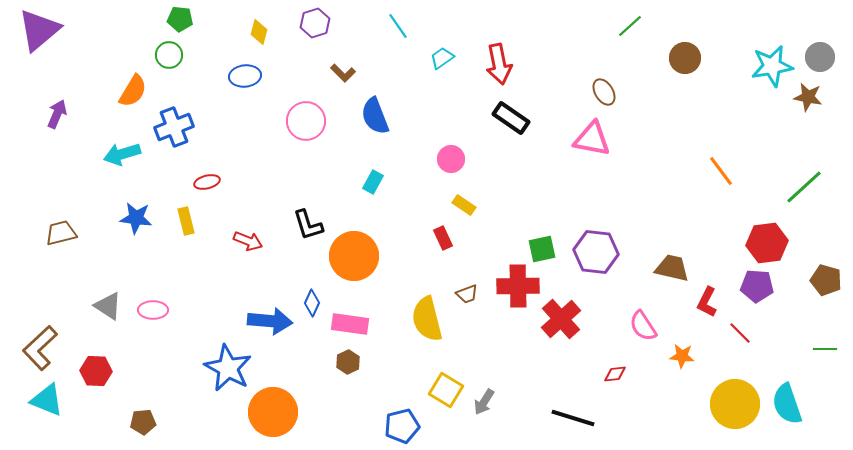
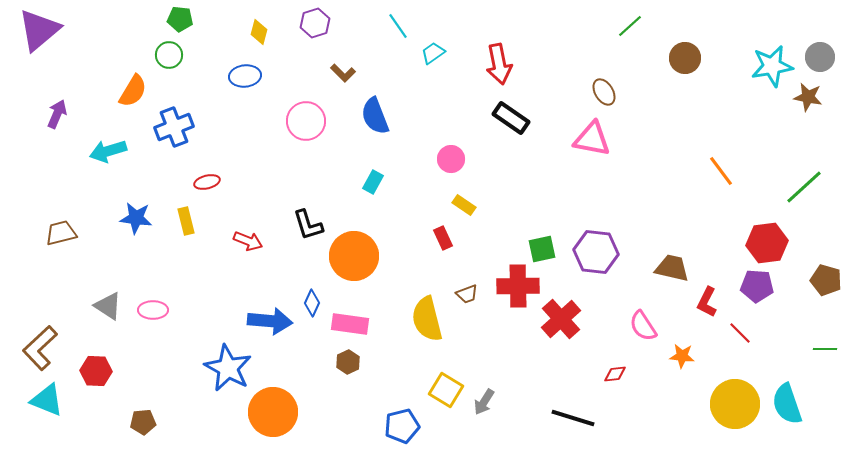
cyan trapezoid at (442, 58): moved 9 px left, 5 px up
cyan arrow at (122, 154): moved 14 px left, 3 px up
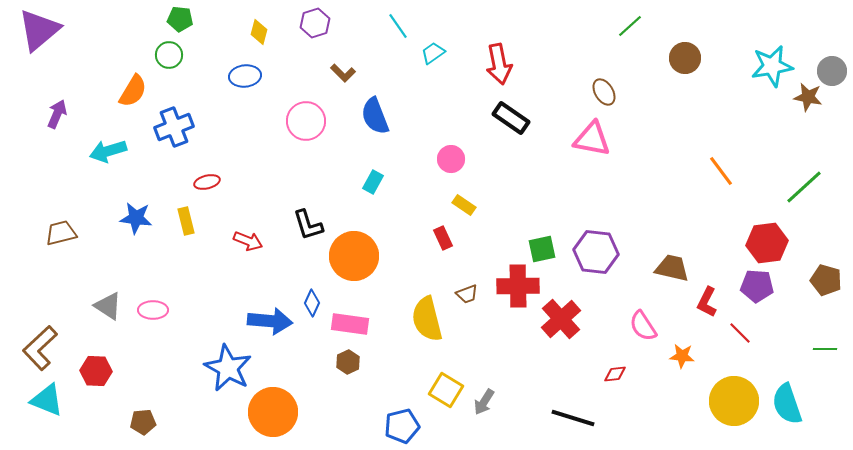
gray circle at (820, 57): moved 12 px right, 14 px down
yellow circle at (735, 404): moved 1 px left, 3 px up
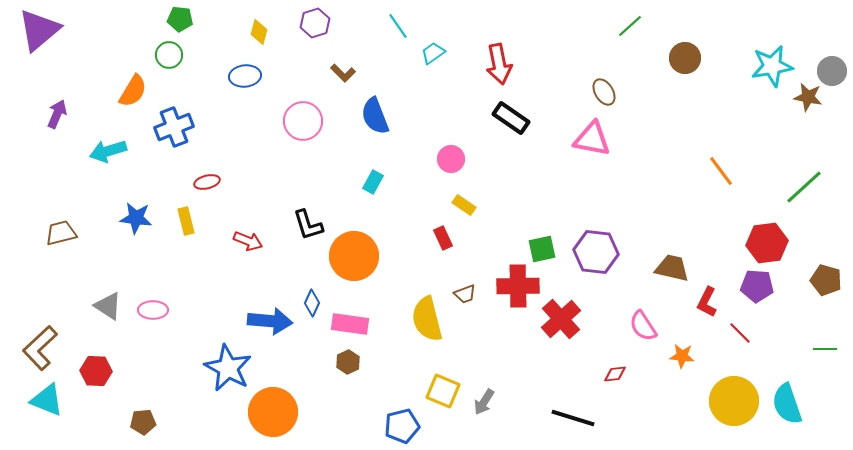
pink circle at (306, 121): moved 3 px left
brown trapezoid at (467, 294): moved 2 px left
yellow square at (446, 390): moved 3 px left, 1 px down; rotated 8 degrees counterclockwise
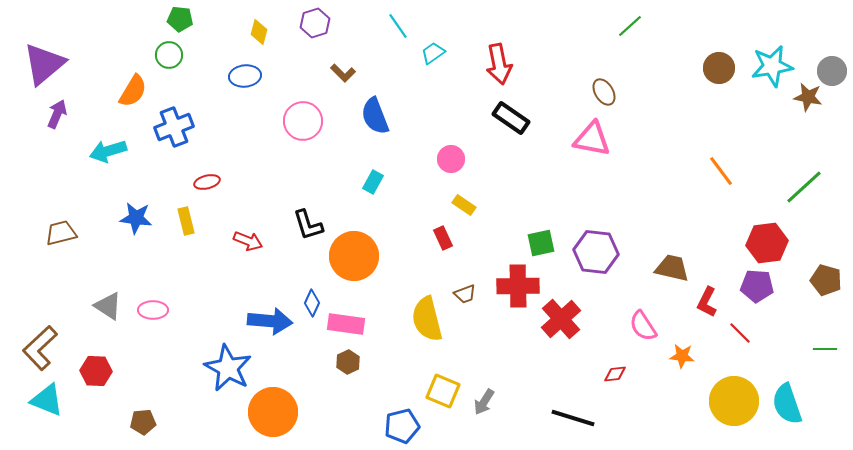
purple triangle at (39, 30): moved 5 px right, 34 px down
brown circle at (685, 58): moved 34 px right, 10 px down
green square at (542, 249): moved 1 px left, 6 px up
pink rectangle at (350, 324): moved 4 px left
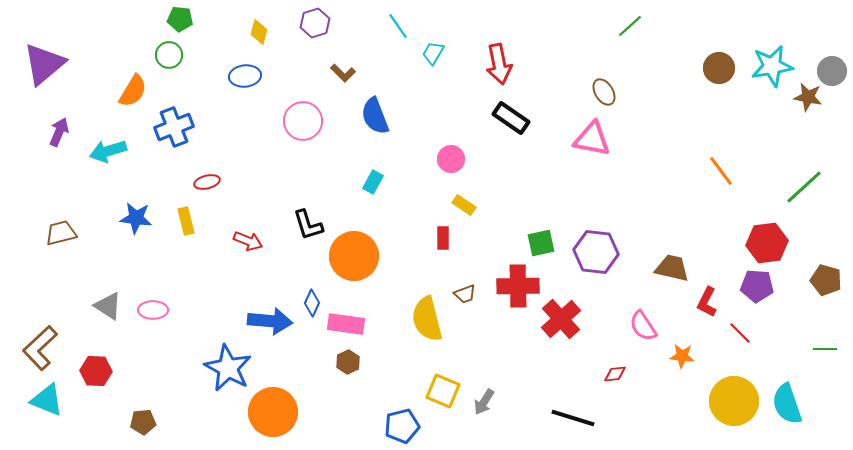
cyan trapezoid at (433, 53): rotated 25 degrees counterclockwise
purple arrow at (57, 114): moved 2 px right, 18 px down
red rectangle at (443, 238): rotated 25 degrees clockwise
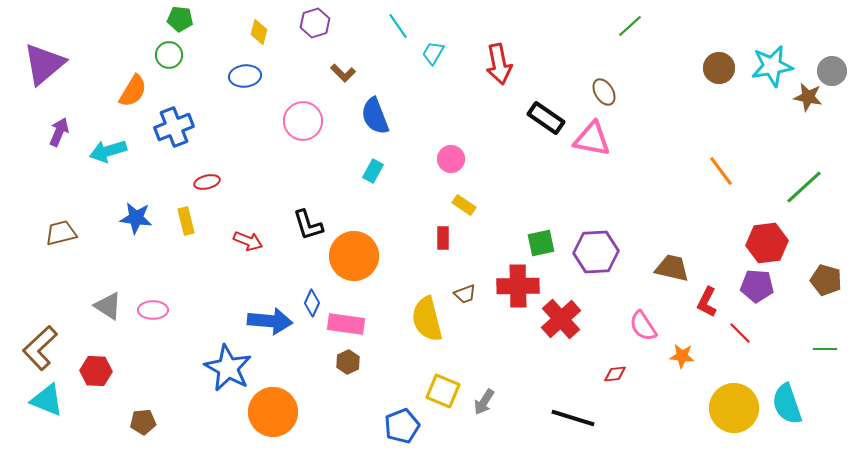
black rectangle at (511, 118): moved 35 px right
cyan rectangle at (373, 182): moved 11 px up
purple hexagon at (596, 252): rotated 9 degrees counterclockwise
yellow circle at (734, 401): moved 7 px down
blue pentagon at (402, 426): rotated 8 degrees counterclockwise
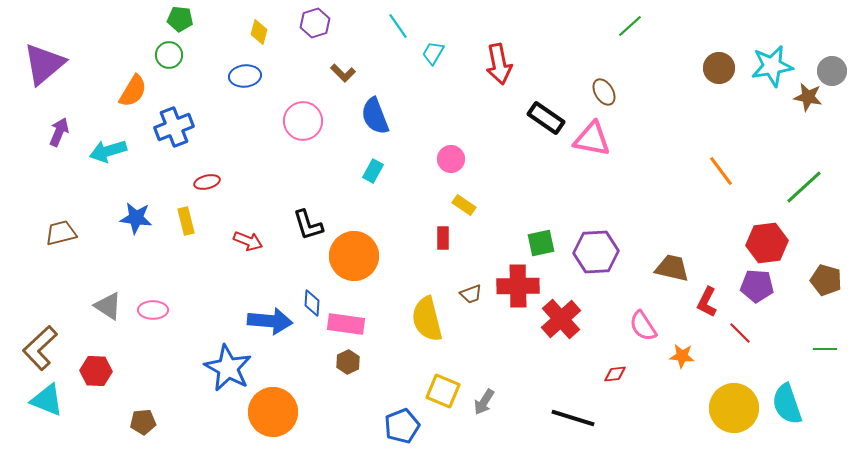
brown trapezoid at (465, 294): moved 6 px right
blue diamond at (312, 303): rotated 20 degrees counterclockwise
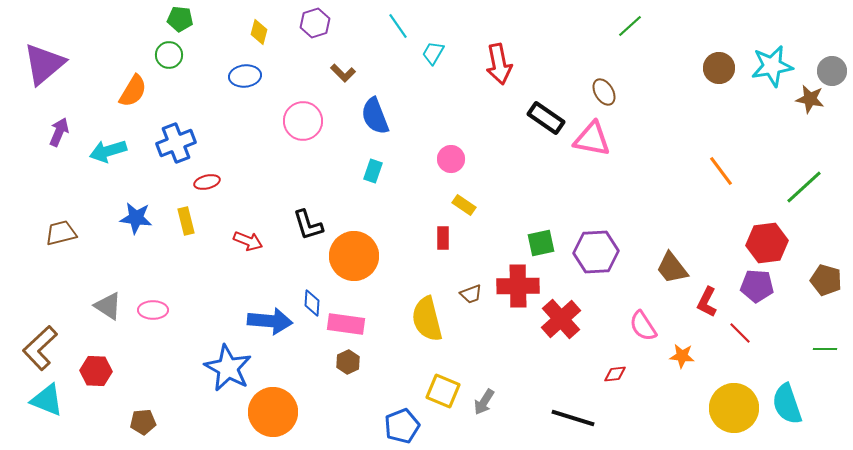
brown star at (808, 97): moved 2 px right, 2 px down
blue cross at (174, 127): moved 2 px right, 16 px down
cyan rectangle at (373, 171): rotated 10 degrees counterclockwise
brown trapezoid at (672, 268): rotated 141 degrees counterclockwise
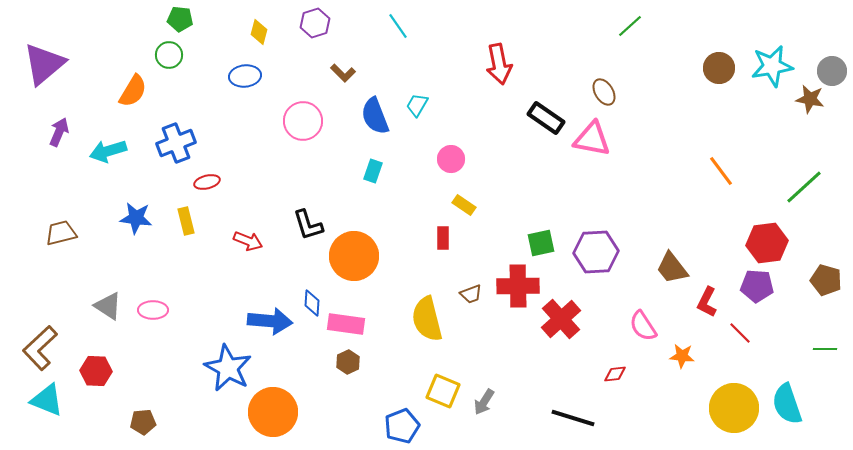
cyan trapezoid at (433, 53): moved 16 px left, 52 px down
